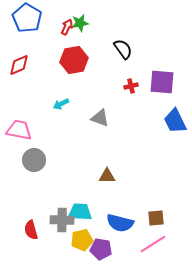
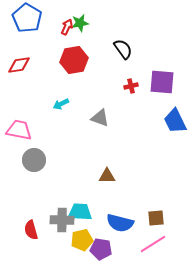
red diamond: rotated 15 degrees clockwise
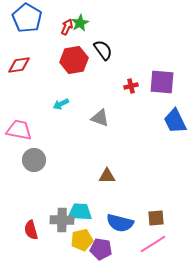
green star: rotated 18 degrees counterclockwise
black semicircle: moved 20 px left, 1 px down
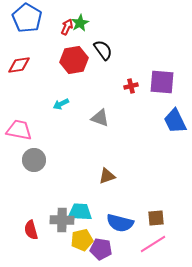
brown triangle: rotated 18 degrees counterclockwise
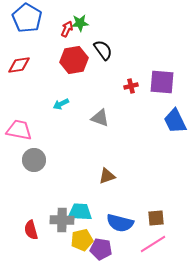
green star: rotated 24 degrees clockwise
red arrow: moved 2 px down
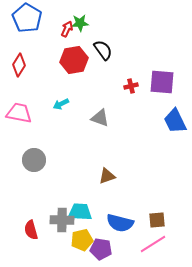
red diamond: rotated 50 degrees counterclockwise
pink trapezoid: moved 17 px up
brown square: moved 1 px right, 2 px down
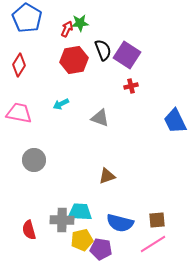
black semicircle: rotated 15 degrees clockwise
purple square: moved 35 px left, 27 px up; rotated 28 degrees clockwise
red semicircle: moved 2 px left
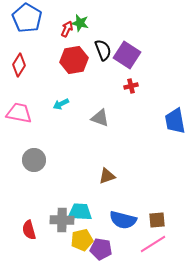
green star: rotated 18 degrees clockwise
blue trapezoid: rotated 16 degrees clockwise
blue semicircle: moved 3 px right, 3 px up
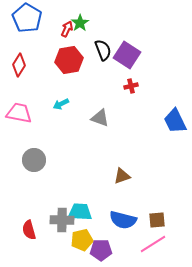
green star: rotated 24 degrees clockwise
red hexagon: moved 5 px left
blue trapezoid: rotated 16 degrees counterclockwise
brown triangle: moved 15 px right
purple pentagon: moved 1 px down; rotated 10 degrees counterclockwise
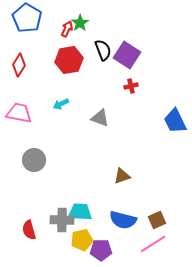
brown square: rotated 18 degrees counterclockwise
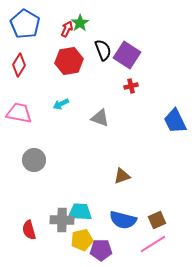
blue pentagon: moved 2 px left, 6 px down
red hexagon: moved 1 px down
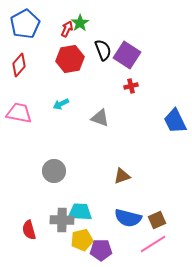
blue pentagon: rotated 12 degrees clockwise
red hexagon: moved 1 px right, 2 px up
red diamond: rotated 10 degrees clockwise
gray circle: moved 20 px right, 11 px down
blue semicircle: moved 5 px right, 2 px up
